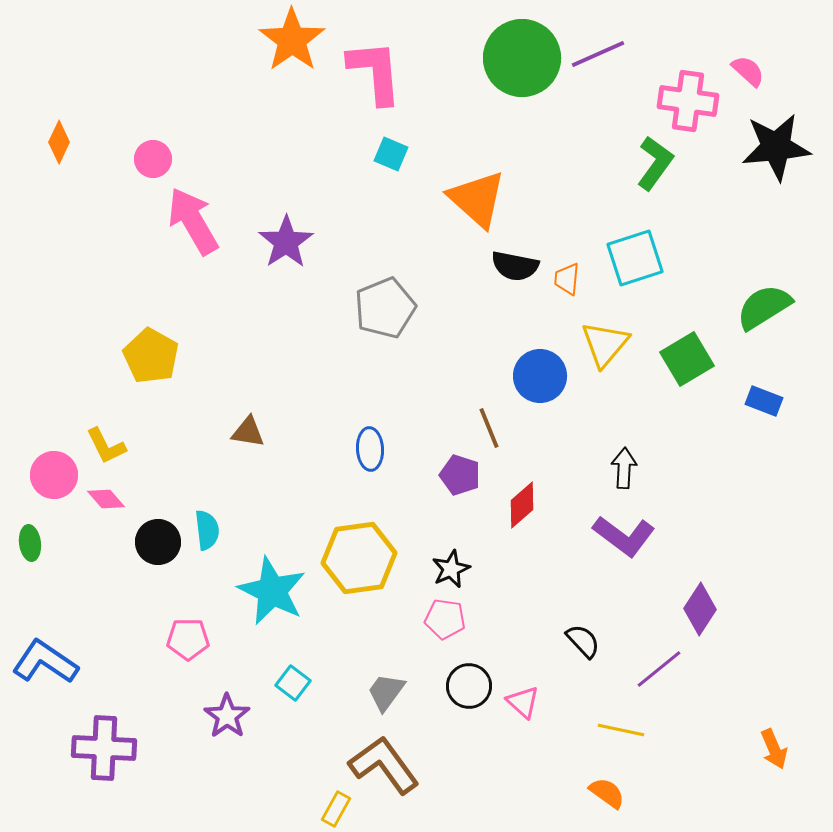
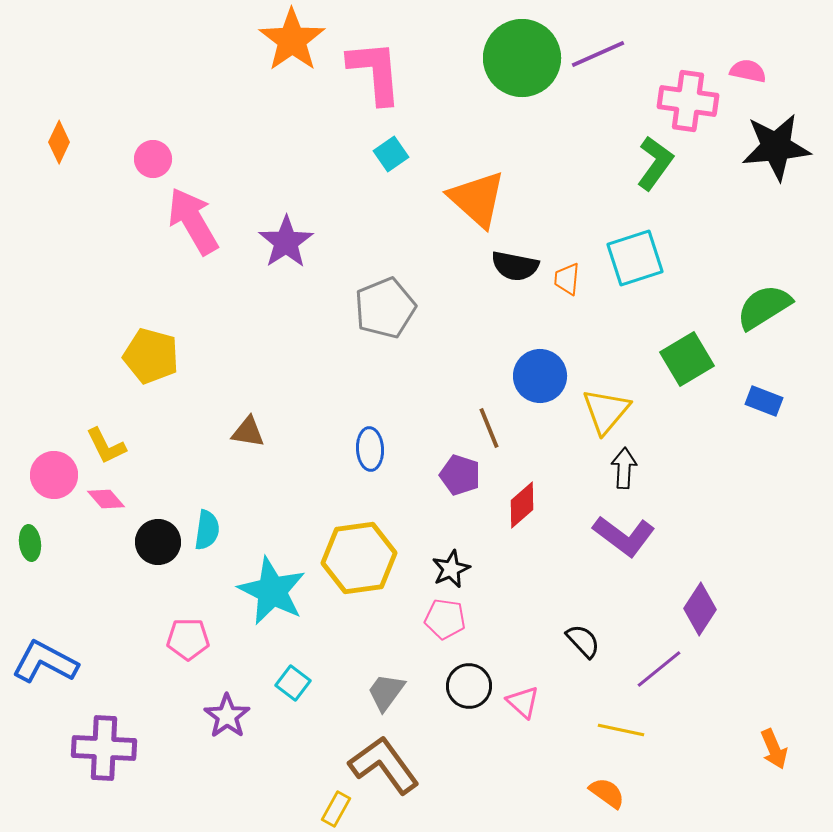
pink semicircle at (748, 71): rotated 30 degrees counterclockwise
cyan square at (391, 154): rotated 32 degrees clockwise
yellow triangle at (605, 344): moved 1 px right, 67 px down
yellow pentagon at (151, 356): rotated 14 degrees counterclockwise
cyan semicircle at (207, 530): rotated 15 degrees clockwise
blue L-shape at (45, 662): rotated 6 degrees counterclockwise
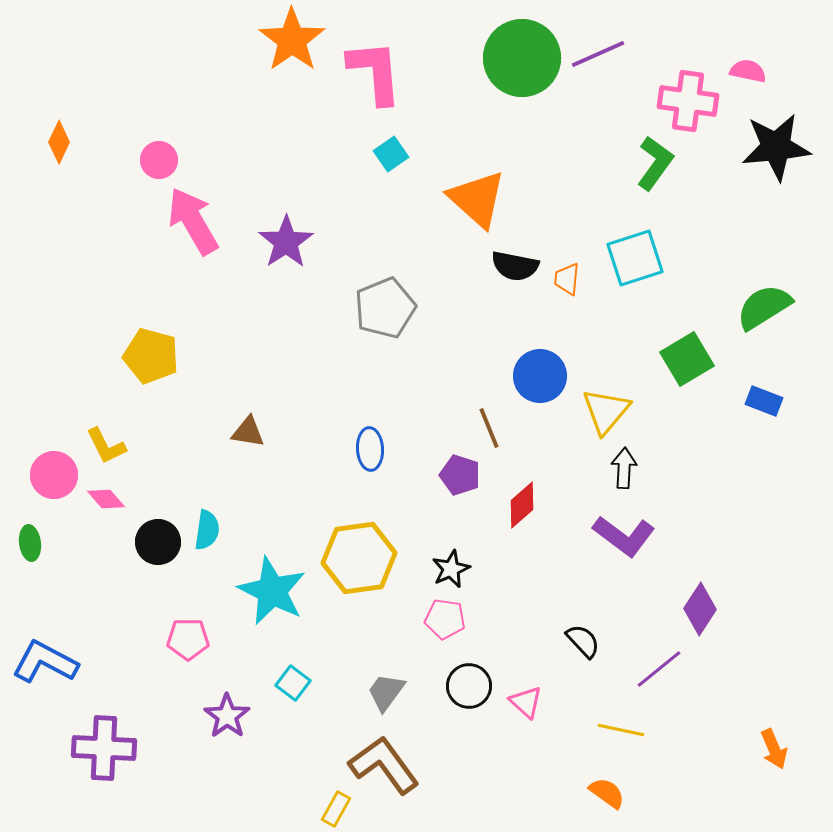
pink circle at (153, 159): moved 6 px right, 1 px down
pink triangle at (523, 702): moved 3 px right
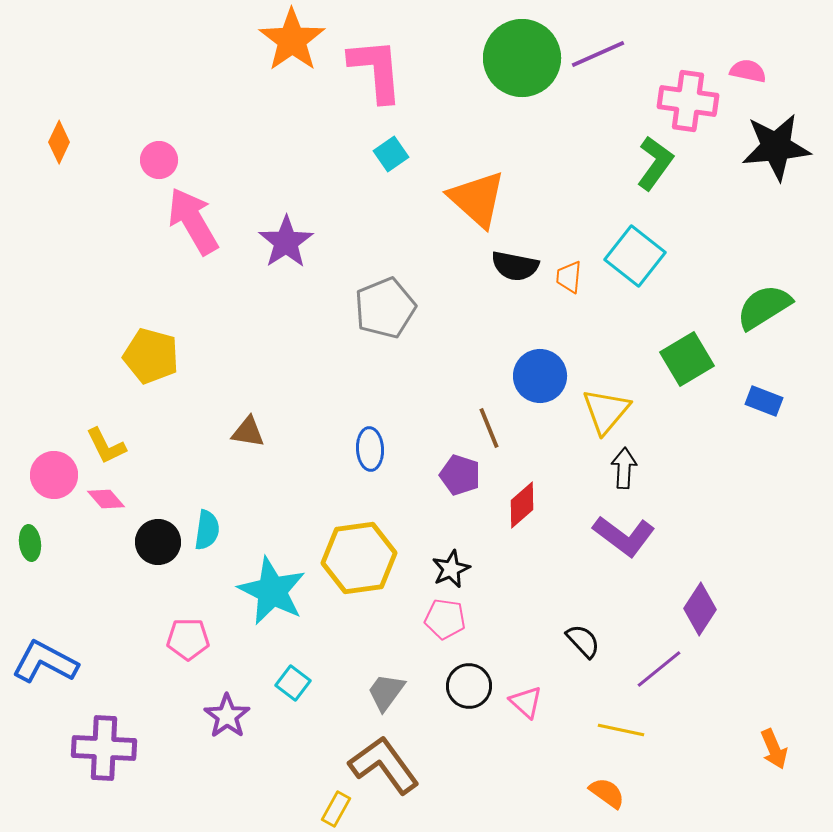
pink L-shape at (375, 72): moved 1 px right, 2 px up
cyan square at (635, 258): moved 2 px up; rotated 34 degrees counterclockwise
orange trapezoid at (567, 279): moved 2 px right, 2 px up
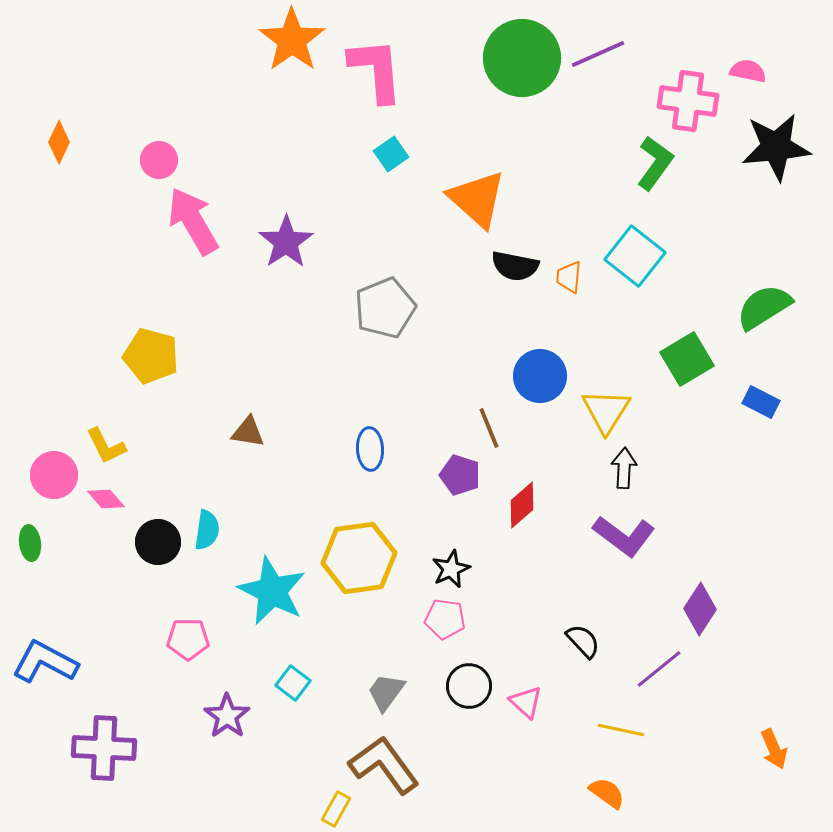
blue rectangle at (764, 401): moved 3 px left, 1 px down; rotated 6 degrees clockwise
yellow triangle at (606, 411): rotated 8 degrees counterclockwise
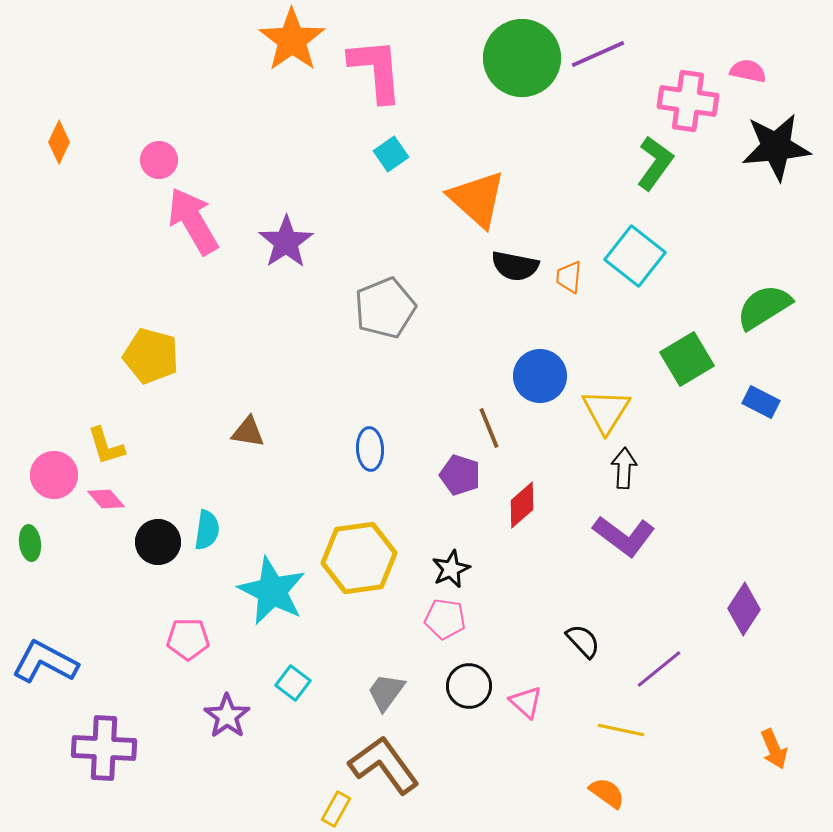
yellow L-shape at (106, 446): rotated 9 degrees clockwise
purple diamond at (700, 609): moved 44 px right
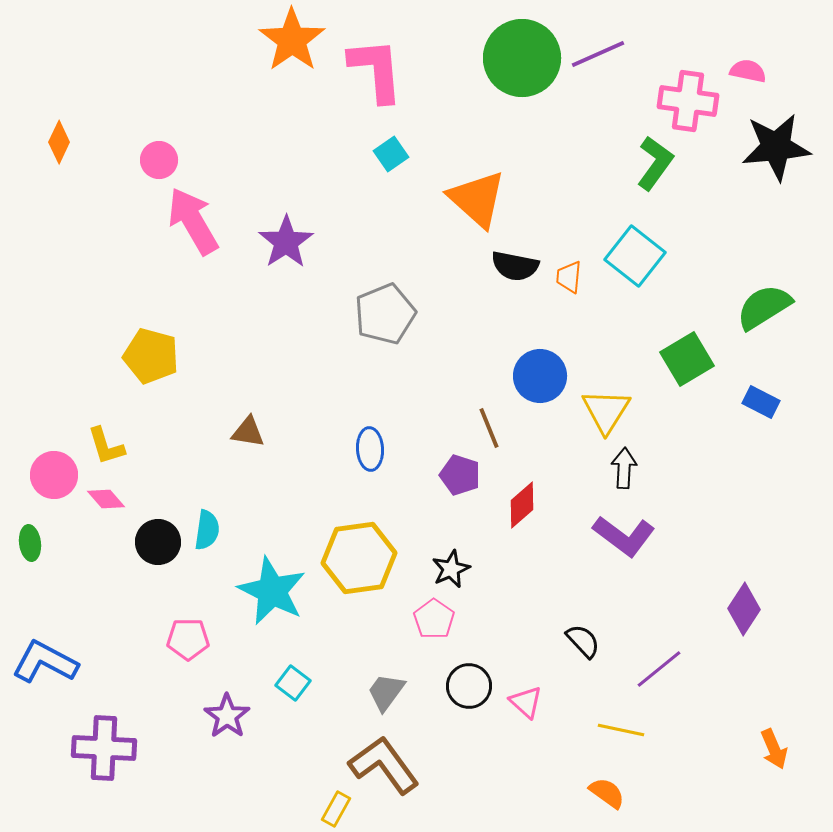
gray pentagon at (385, 308): moved 6 px down
pink pentagon at (445, 619): moved 11 px left; rotated 27 degrees clockwise
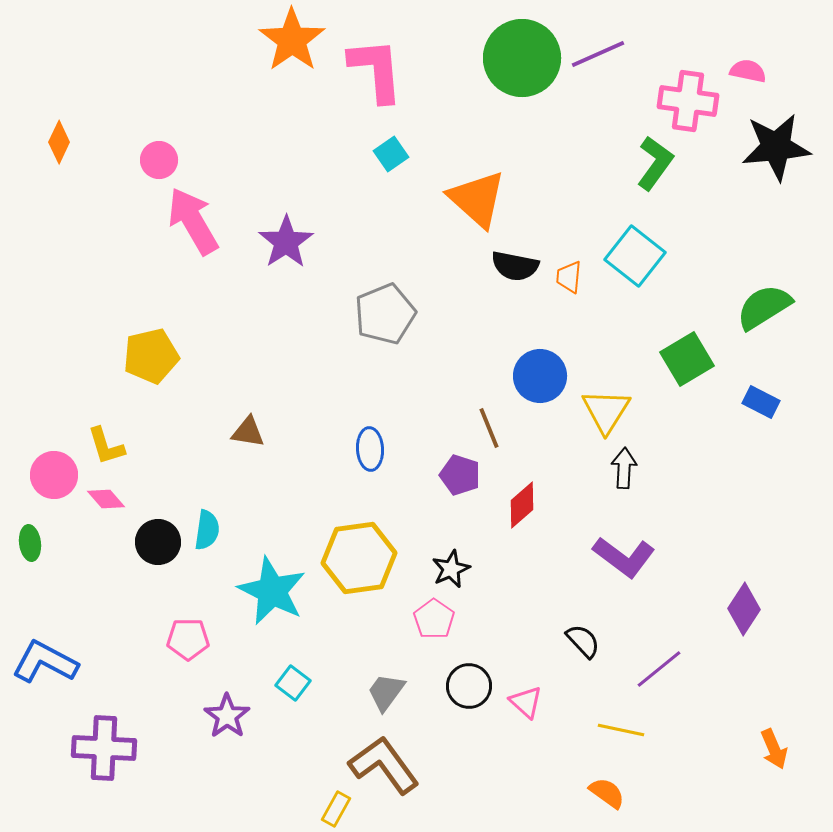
yellow pentagon at (151, 356): rotated 28 degrees counterclockwise
purple L-shape at (624, 536): moved 21 px down
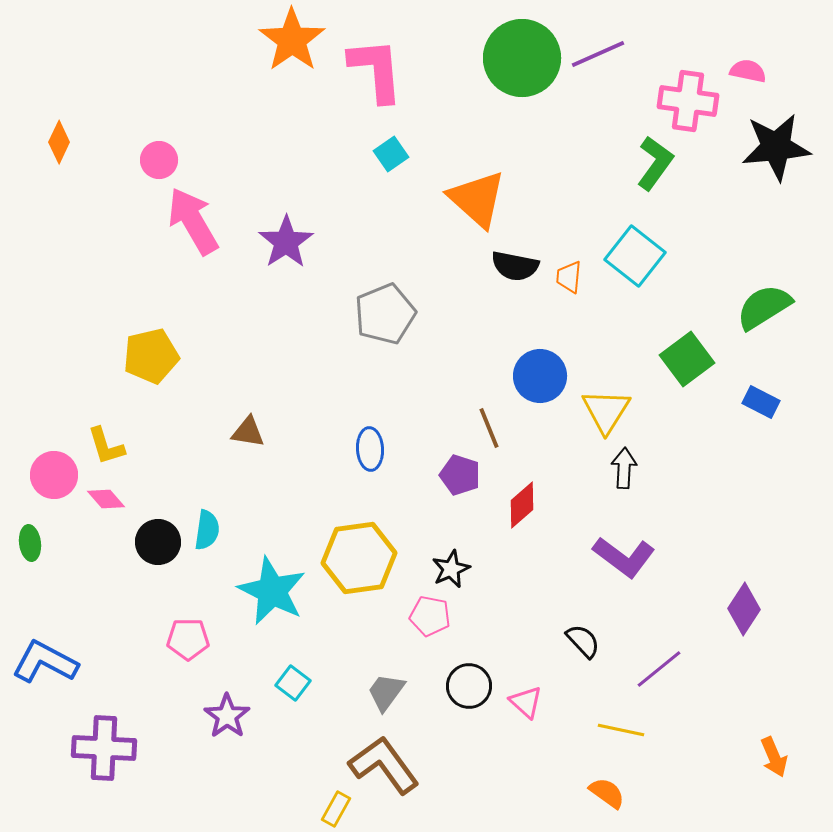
green square at (687, 359): rotated 6 degrees counterclockwise
pink pentagon at (434, 619): moved 4 px left, 3 px up; rotated 24 degrees counterclockwise
orange arrow at (774, 749): moved 8 px down
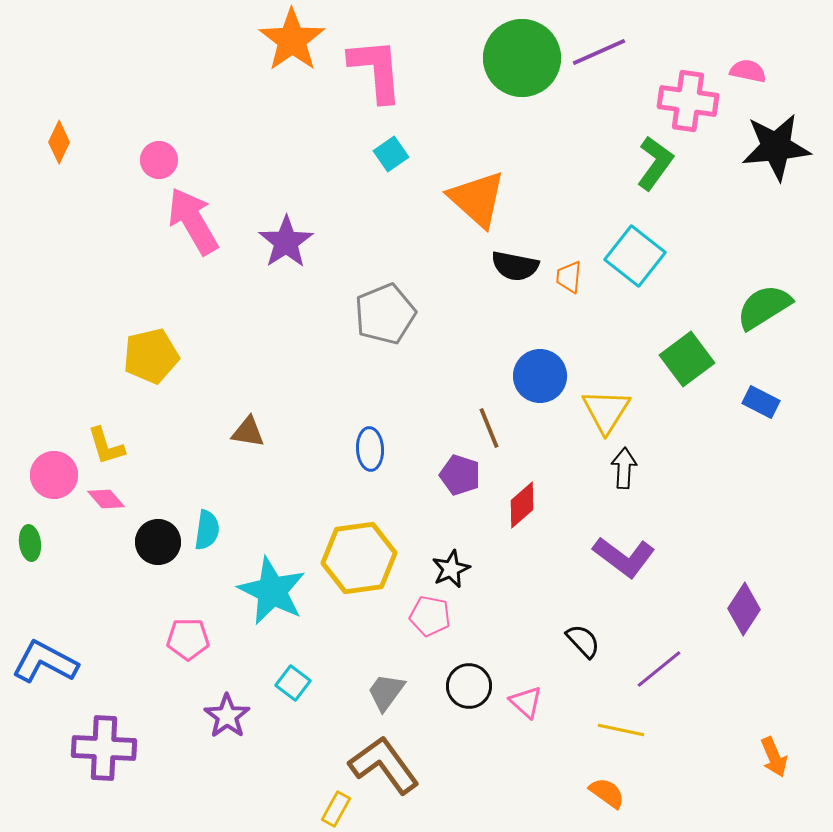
purple line at (598, 54): moved 1 px right, 2 px up
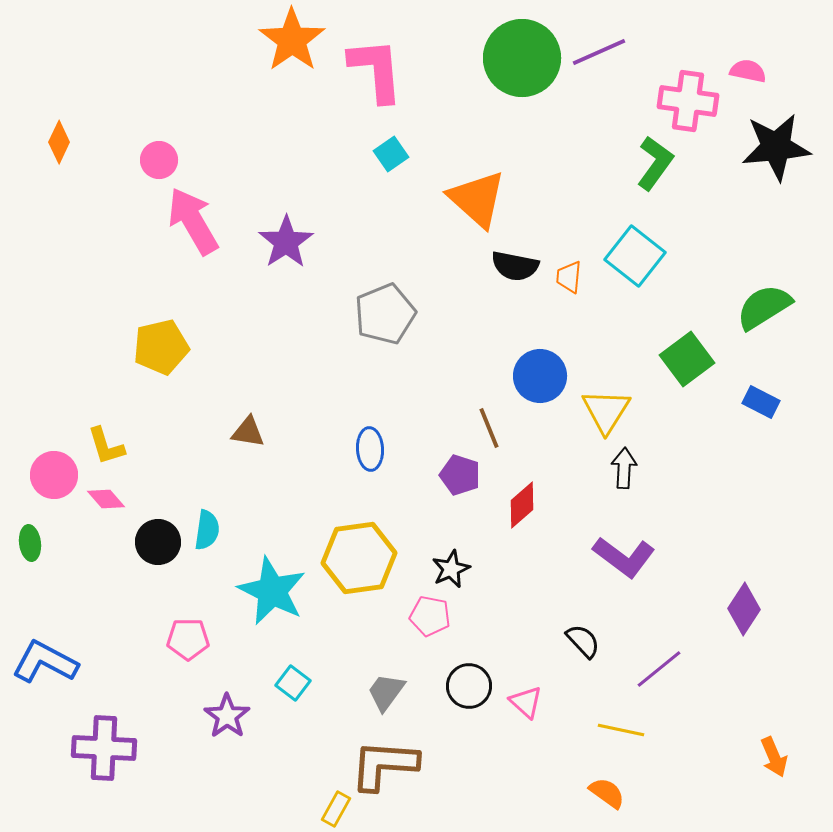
yellow pentagon at (151, 356): moved 10 px right, 9 px up
brown L-shape at (384, 765): rotated 50 degrees counterclockwise
